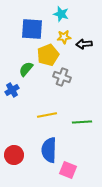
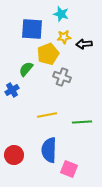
yellow pentagon: moved 1 px up
pink square: moved 1 px right, 1 px up
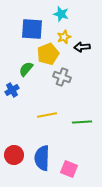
yellow star: rotated 16 degrees counterclockwise
black arrow: moved 2 px left, 3 px down
blue semicircle: moved 7 px left, 8 px down
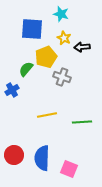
yellow star: moved 1 px down; rotated 24 degrees counterclockwise
yellow pentagon: moved 2 px left, 3 px down
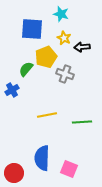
gray cross: moved 3 px right, 3 px up
red circle: moved 18 px down
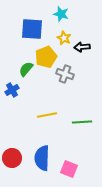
red circle: moved 2 px left, 15 px up
